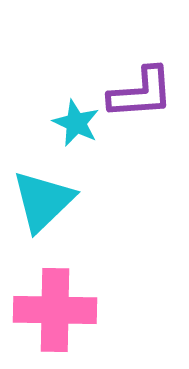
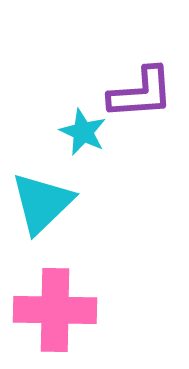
cyan star: moved 7 px right, 9 px down
cyan triangle: moved 1 px left, 2 px down
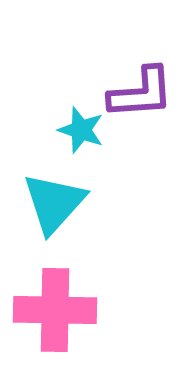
cyan star: moved 2 px left, 2 px up; rotated 6 degrees counterclockwise
cyan triangle: moved 12 px right; rotated 4 degrees counterclockwise
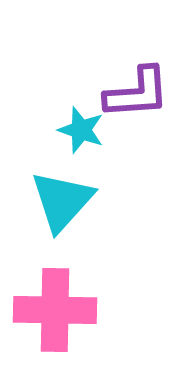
purple L-shape: moved 4 px left
cyan triangle: moved 8 px right, 2 px up
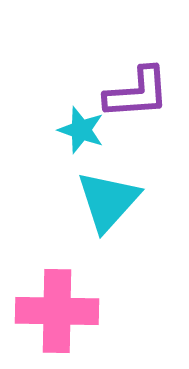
cyan triangle: moved 46 px right
pink cross: moved 2 px right, 1 px down
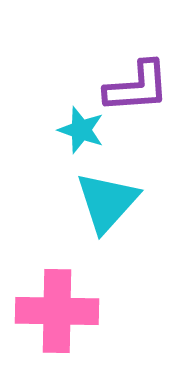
purple L-shape: moved 6 px up
cyan triangle: moved 1 px left, 1 px down
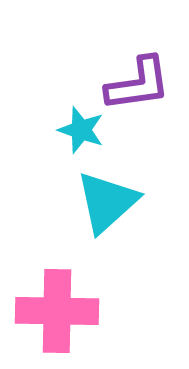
purple L-shape: moved 1 px right, 3 px up; rotated 4 degrees counterclockwise
cyan triangle: rotated 6 degrees clockwise
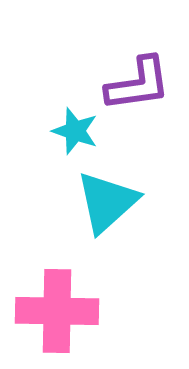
cyan star: moved 6 px left, 1 px down
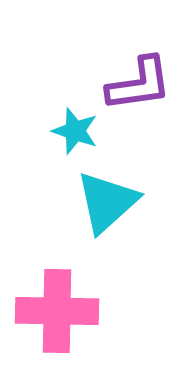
purple L-shape: moved 1 px right
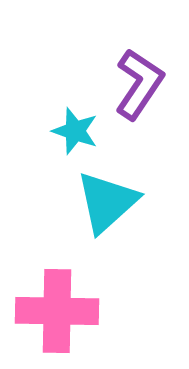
purple L-shape: rotated 48 degrees counterclockwise
